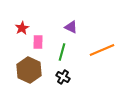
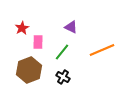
green line: rotated 24 degrees clockwise
brown hexagon: rotated 15 degrees clockwise
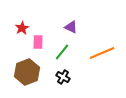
orange line: moved 3 px down
brown hexagon: moved 2 px left, 2 px down
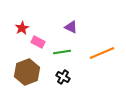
pink rectangle: rotated 64 degrees counterclockwise
green line: rotated 42 degrees clockwise
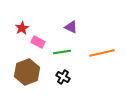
orange line: rotated 10 degrees clockwise
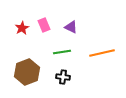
pink rectangle: moved 6 px right, 17 px up; rotated 40 degrees clockwise
black cross: rotated 24 degrees counterclockwise
